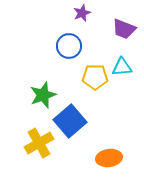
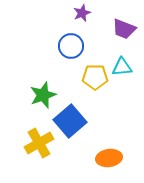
blue circle: moved 2 px right
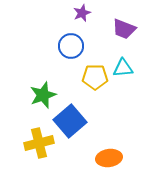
cyan triangle: moved 1 px right, 1 px down
yellow cross: rotated 16 degrees clockwise
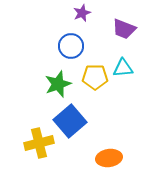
green star: moved 15 px right, 11 px up
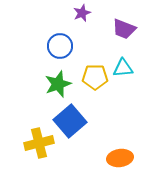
blue circle: moved 11 px left
orange ellipse: moved 11 px right
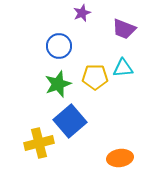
blue circle: moved 1 px left
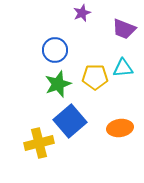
blue circle: moved 4 px left, 4 px down
orange ellipse: moved 30 px up
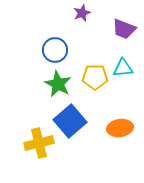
green star: rotated 24 degrees counterclockwise
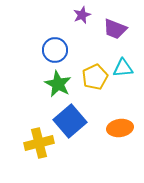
purple star: moved 2 px down
purple trapezoid: moved 9 px left
yellow pentagon: rotated 25 degrees counterclockwise
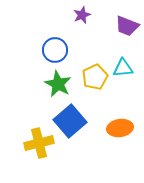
purple trapezoid: moved 12 px right, 3 px up
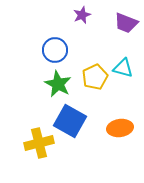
purple trapezoid: moved 1 px left, 3 px up
cyan triangle: rotated 20 degrees clockwise
blue square: rotated 20 degrees counterclockwise
